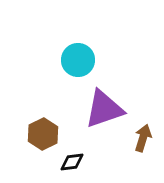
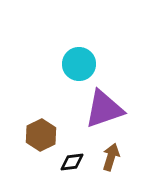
cyan circle: moved 1 px right, 4 px down
brown hexagon: moved 2 px left, 1 px down
brown arrow: moved 32 px left, 19 px down
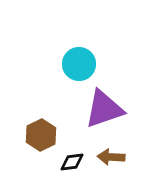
brown arrow: rotated 104 degrees counterclockwise
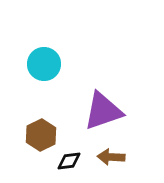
cyan circle: moved 35 px left
purple triangle: moved 1 px left, 2 px down
black diamond: moved 3 px left, 1 px up
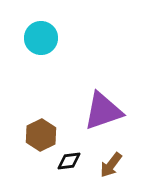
cyan circle: moved 3 px left, 26 px up
brown arrow: moved 8 px down; rotated 56 degrees counterclockwise
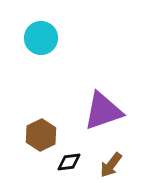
black diamond: moved 1 px down
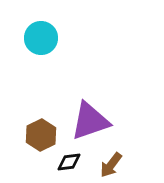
purple triangle: moved 13 px left, 10 px down
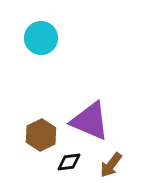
purple triangle: rotated 42 degrees clockwise
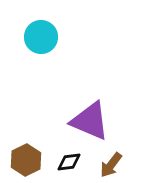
cyan circle: moved 1 px up
brown hexagon: moved 15 px left, 25 px down
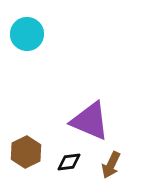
cyan circle: moved 14 px left, 3 px up
brown hexagon: moved 8 px up
brown arrow: rotated 12 degrees counterclockwise
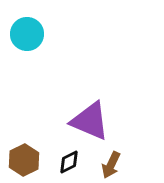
brown hexagon: moved 2 px left, 8 px down
black diamond: rotated 20 degrees counterclockwise
